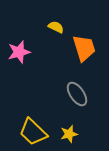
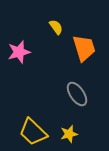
yellow semicircle: rotated 28 degrees clockwise
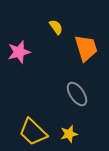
orange trapezoid: moved 2 px right
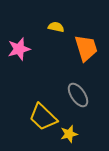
yellow semicircle: rotated 42 degrees counterclockwise
pink star: moved 3 px up
gray ellipse: moved 1 px right, 1 px down
yellow trapezoid: moved 10 px right, 15 px up
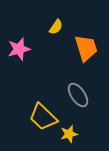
yellow semicircle: rotated 112 degrees clockwise
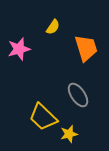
yellow semicircle: moved 3 px left
